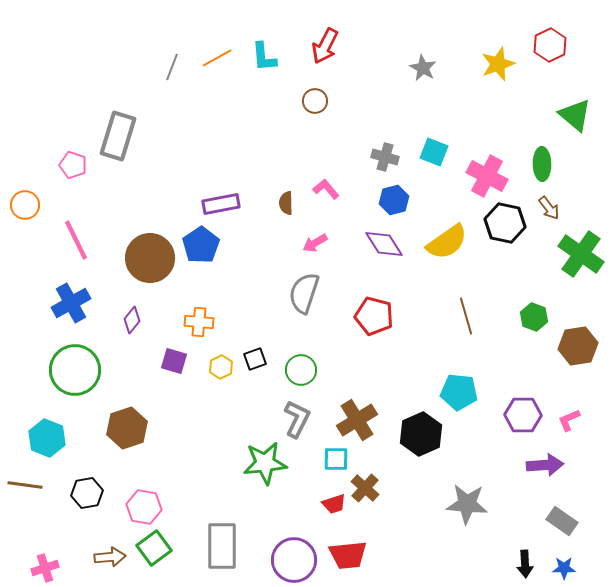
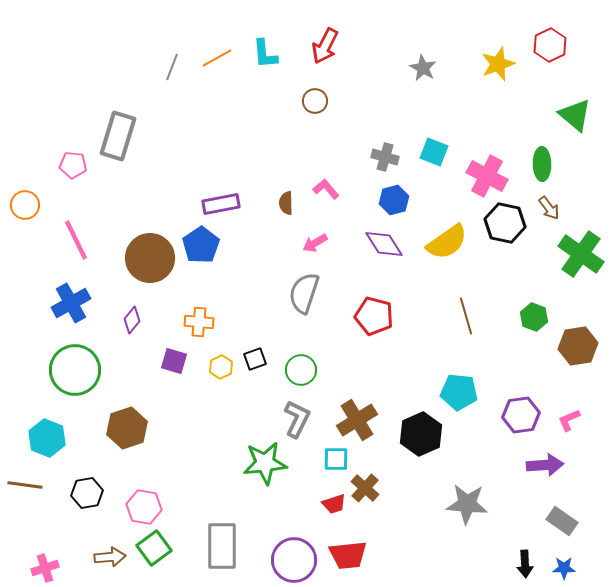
cyan L-shape at (264, 57): moved 1 px right, 3 px up
pink pentagon at (73, 165): rotated 12 degrees counterclockwise
purple hexagon at (523, 415): moved 2 px left; rotated 9 degrees counterclockwise
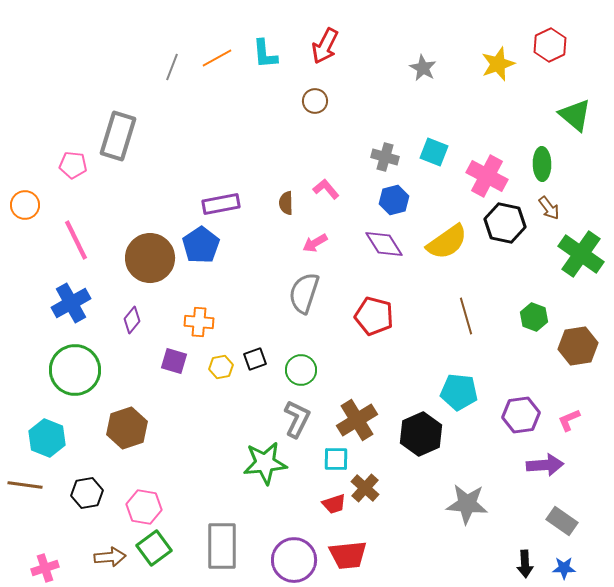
yellow hexagon at (221, 367): rotated 15 degrees clockwise
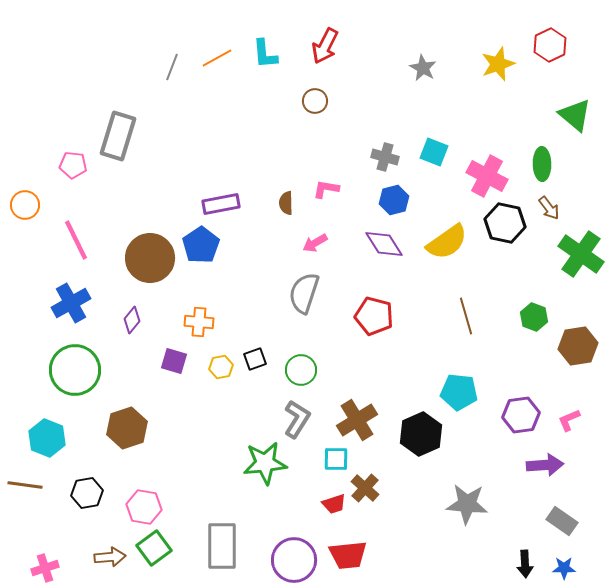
pink L-shape at (326, 189): rotated 40 degrees counterclockwise
gray L-shape at (297, 419): rotated 6 degrees clockwise
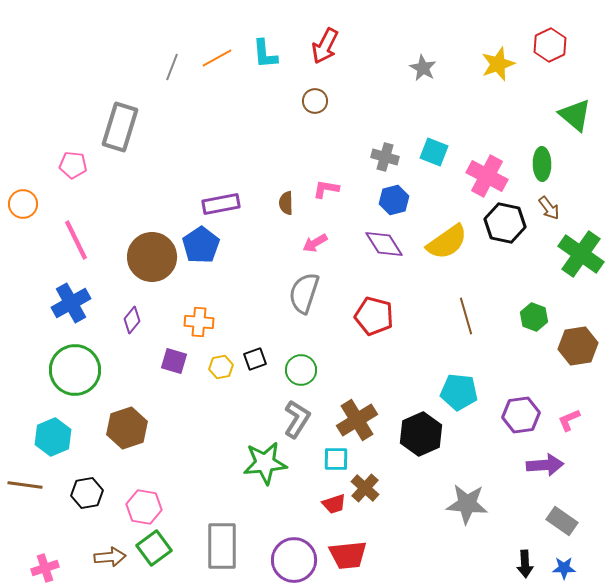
gray rectangle at (118, 136): moved 2 px right, 9 px up
orange circle at (25, 205): moved 2 px left, 1 px up
brown circle at (150, 258): moved 2 px right, 1 px up
cyan hexagon at (47, 438): moved 6 px right, 1 px up; rotated 15 degrees clockwise
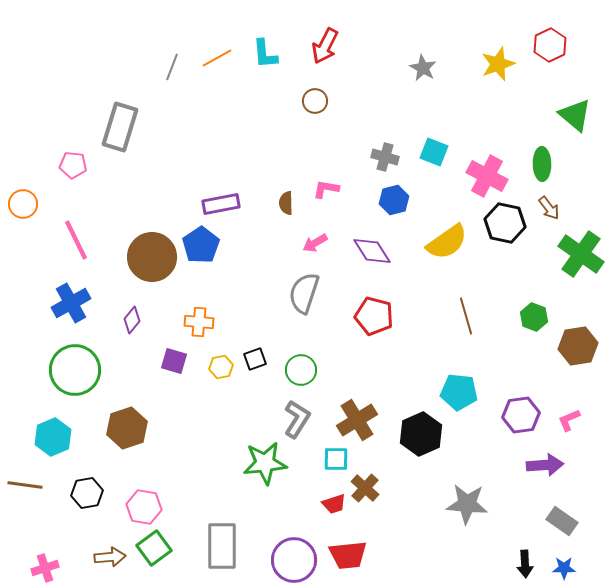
purple diamond at (384, 244): moved 12 px left, 7 px down
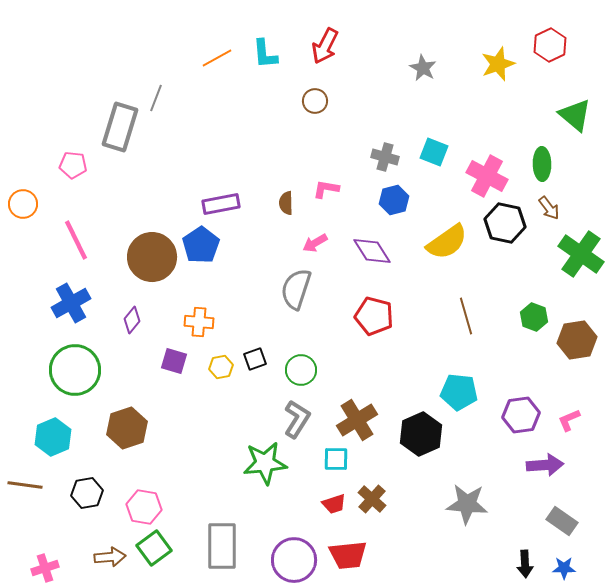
gray line at (172, 67): moved 16 px left, 31 px down
gray semicircle at (304, 293): moved 8 px left, 4 px up
brown hexagon at (578, 346): moved 1 px left, 6 px up
brown cross at (365, 488): moved 7 px right, 11 px down
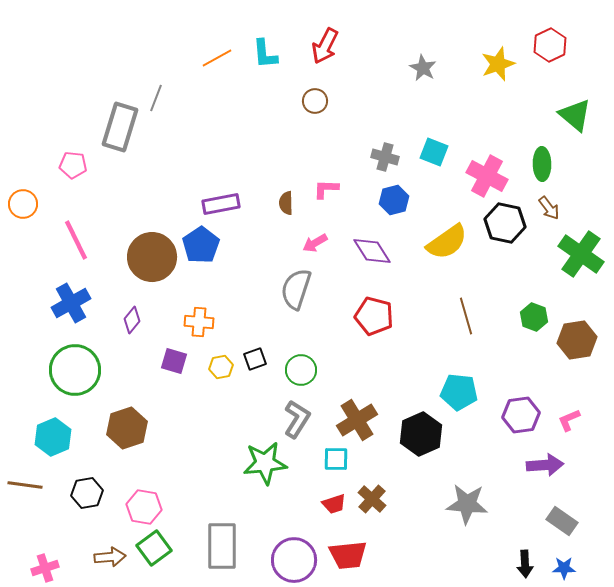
pink L-shape at (326, 189): rotated 8 degrees counterclockwise
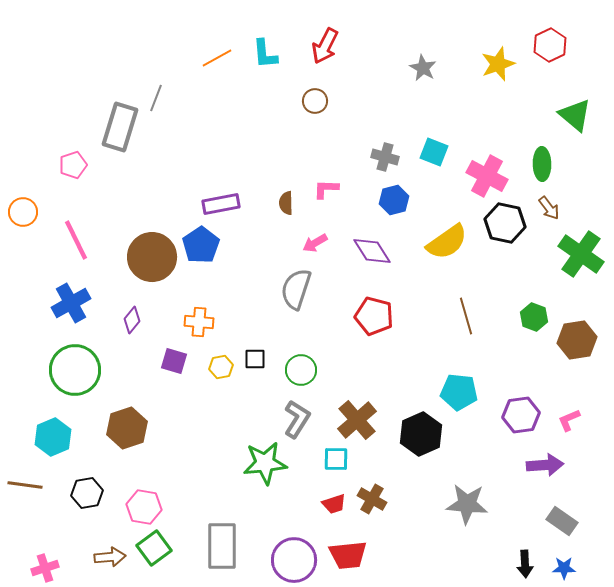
pink pentagon at (73, 165): rotated 24 degrees counterclockwise
orange circle at (23, 204): moved 8 px down
black square at (255, 359): rotated 20 degrees clockwise
brown cross at (357, 420): rotated 9 degrees counterclockwise
brown cross at (372, 499): rotated 12 degrees counterclockwise
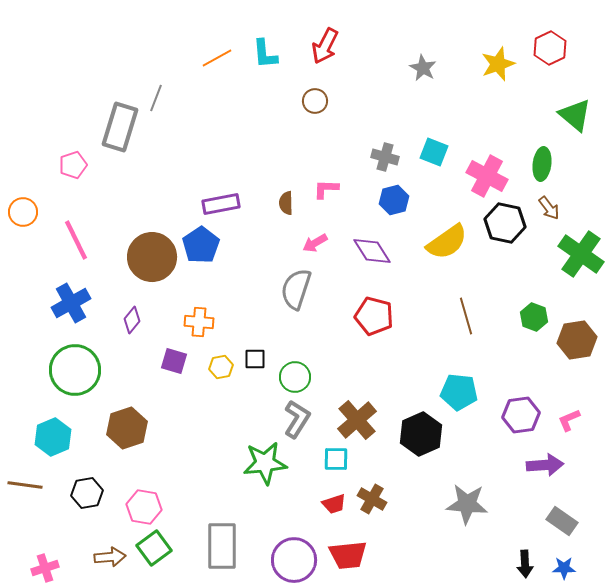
red hexagon at (550, 45): moved 3 px down
green ellipse at (542, 164): rotated 8 degrees clockwise
green circle at (301, 370): moved 6 px left, 7 px down
